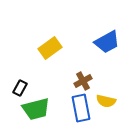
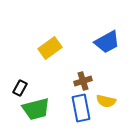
brown cross: rotated 12 degrees clockwise
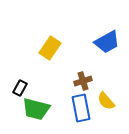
yellow rectangle: rotated 20 degrees counterclockwise
yellow semicircle: rotated 36 degrees clockwise
green trapezoid: rotated 28 degrees clockwise
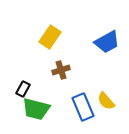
yellow rectangle: moved 11 px up
brown cross: moved 22 px left, 11 px up
black rectangle: moved 3 px right, 1 px down
blue rectangle: moved 2 px right, 1 px up; rotated 12 degrees counterclockwise
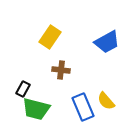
brown cross: rotated 24 degrees clockwise
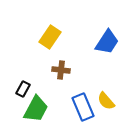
blue trapezoid: rotated 28 degrees counterclockwise
green trapezoid: rotated 76 degrees counterclockwise
